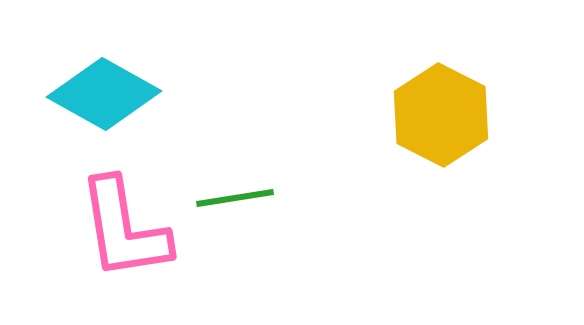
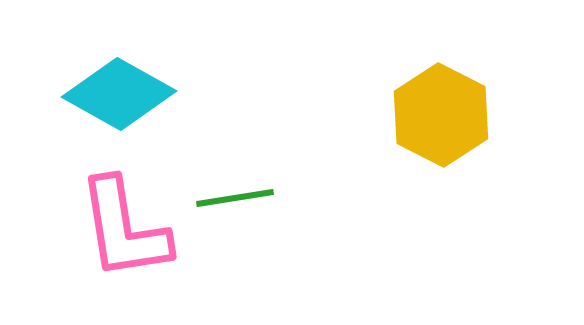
cyan diamond: moved 15 px right
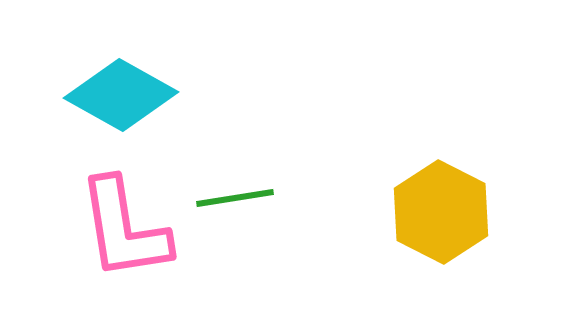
cyan diamond: moved 2 px right, 1 px down
yellow hexagon: moved 97 px down
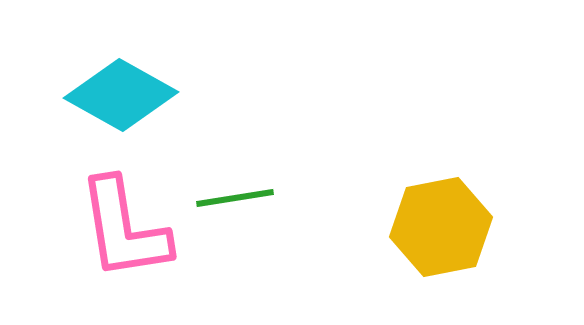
yellow hexagon: moved 15 px down; rotated 22 degrees clockwise
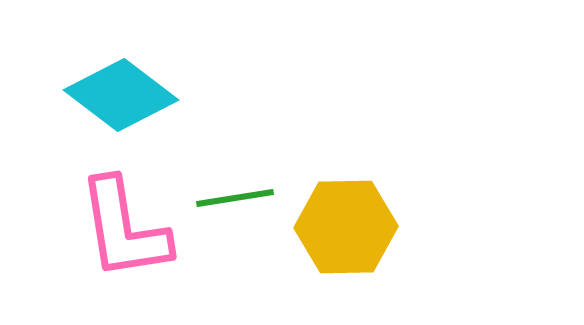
cyan diamond: rotated 8 degrees clockwise
yellow hexagon: moved 95 px left; rotated 10 degrees clockwise
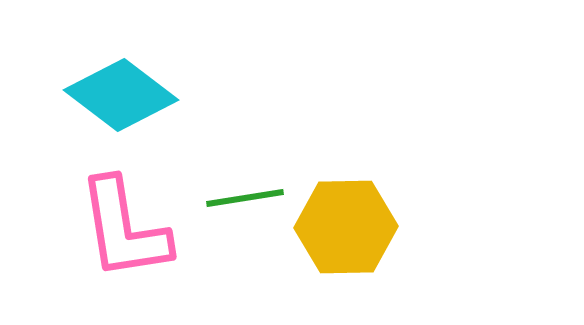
green line: moved 10 px right
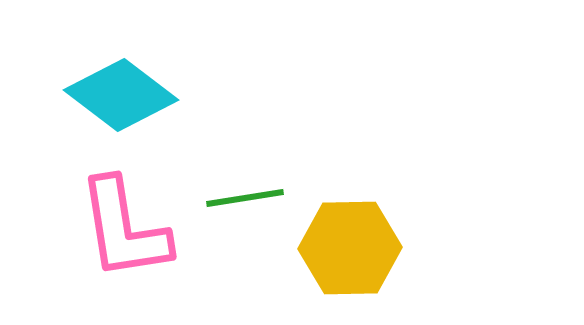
yellow hexagon: moved 4 px right, 21 px down
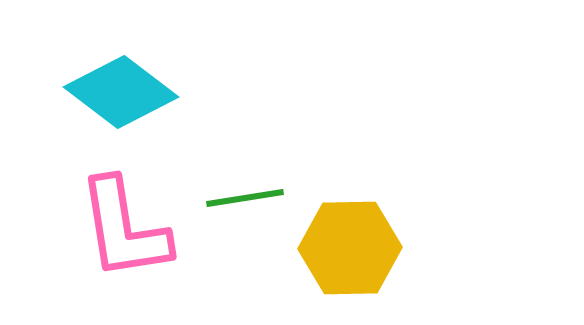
cyan diamond: moved 3 px up
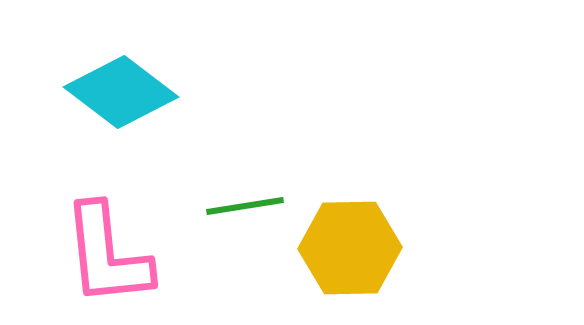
green line: moved 8 px down
pink L-shape: moved 17 px left, 26 px down; rotated 3 degrees clockwise
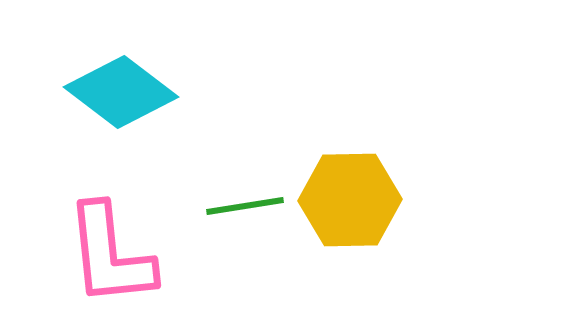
yellow hexagon: moved 48 px up
pink L-shape: moved 3 px right
